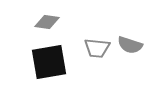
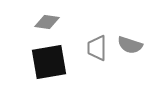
gray trapezoid: rotated 84 degrees clockwise
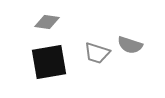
gray trapezoid: moved 5 px down; rotated 72 degrees counterclockwise
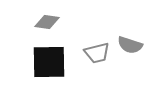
gray trapezoid: rotated 32 degrees counterclockwise
black square: rotated 9 degrees clockwise
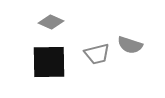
gray diamond: moved 4 px right; rotated 15 degrees clockwise
gray trapezoid: moved 1 px down
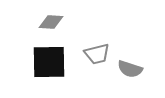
gray diamond: rotated 20 degrees counterclockwise
gray semicircle: moved 24 px down
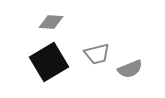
black square: rotated 30 degrees counterclockwise
gray semicircle: rotated 40 degrees counterclockwise
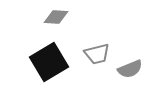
gray diamond: moved 5 px right, 5 px up
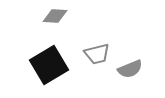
gray diamond: moved 1 px left, 1 px up
black square: moved 3 px down
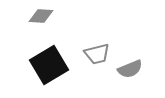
gray diamond: moved 14 px left
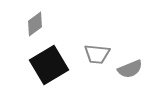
gray diamond: moved 6 px left, 8 px down; rotated 40 degrees counterclockwise
gray trapezoid: rotated 20 degrees clockwise
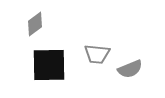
black square: rotated 30 degrees clockwise
